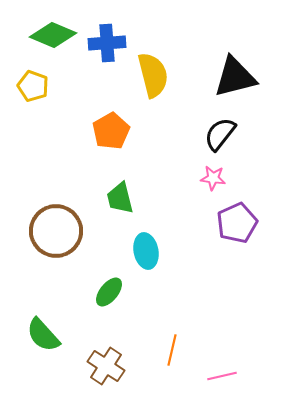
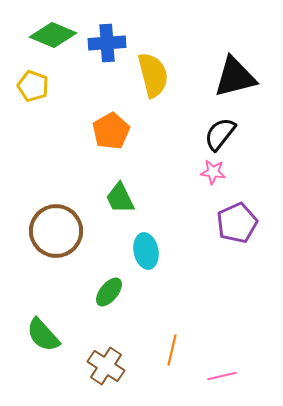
pink star: moved 6 px up
green trapezoid: rotated 12 degrees counterclockwise
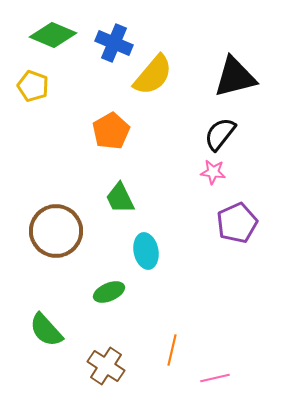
blue cross: moved 7 px right; rotated 27 degrees clockwise
yellow semicircle: rotated 54 degrees clockwise
green ellipse: rotated 28 degrees clockwise
green semicircle: moved 3 px right, 5 px up
pink line: moved 7 px left, 2 px down
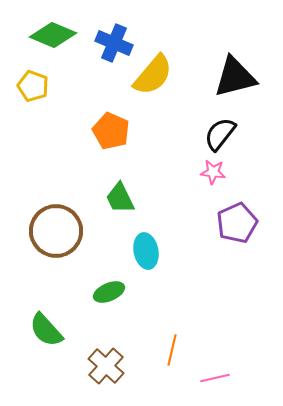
orange pentagon: rotated 18 degrees counterclockwise
brown cross: rotated 9 degrees clockwise
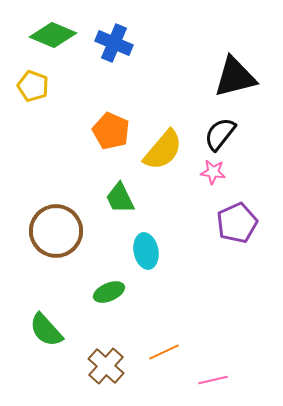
yellow semicircle: moved 10 px right, 75 px down
orange line: moved 8 px left, 2 px down; rotated 52 degrees clockwise
pink line: moved 2 px left, 2 px down
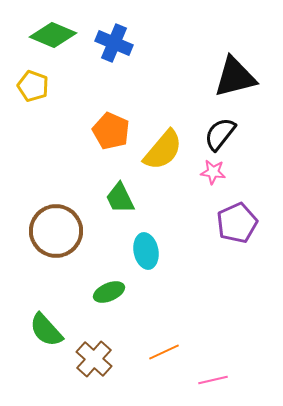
brown cross: moved 12 px left, 7 px up
